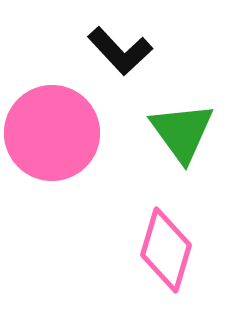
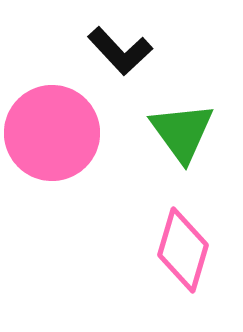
pink diamond: moved 17 px right
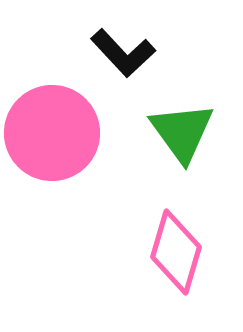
black L-shape: moved 3 px right, 2 px down
pink diamond: moved 7 px left, 2 px down
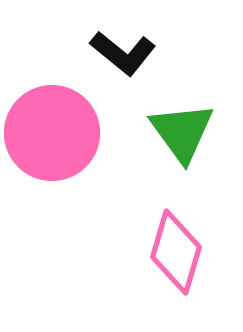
black L-shape: rotated 8 degrees counterclockwise
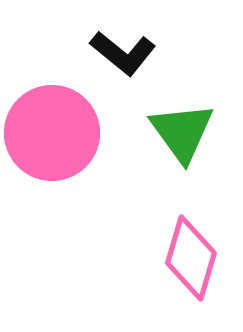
pink diamond: moved 15 px right, 6 px down
